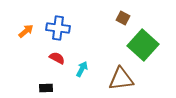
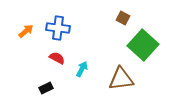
black rectangle: rotated 24 degrees counterclockwise
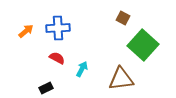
blue cross: rotated 10 degrees counterclockwise
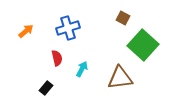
blue cross: moved 10 px right; rotated 15 degrees counterclockwise
red semicircle: rotated 49 degrees clockwise
brown triangle: moved 1 px left, 1 px up
black rectangle: rotated 24 degrees counterclockwise
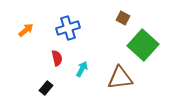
orange arrow: moved 1 px up
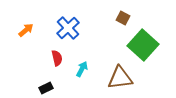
blue cross: rotated 25 degrees counterclockwise
black rectangle: rotated 24 degrees clockwise
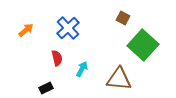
brown triangle: moved 1 px left, 1 px down; rotated 12 degrees clockwise
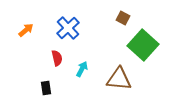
black rectangle: rotated 72 degrees counterclockwise
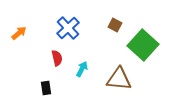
brown square: moved 8 px left, 7 px down
orange arrow: moved 7 px left, 3 px down
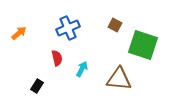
blue cross: rotated 20 degrees clockwise
green square: rotated 24 degrees counterclockwise
black rectangle: moved 9 px left, 2 px up; rotated 40 degrees clockwise
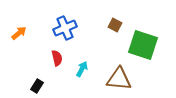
blue cross: moved 3 px left
